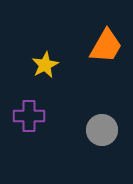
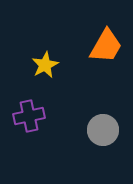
purple cross: rotated 12 degrees counterclockwise
gray circle: moved 1 px right
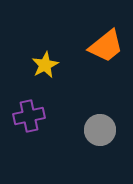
orange trapezoid: rotated 21 degrees clockwise
gray circle: moved 3 px left
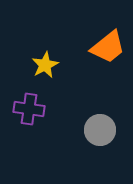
orange trapezoid: moved 2 px right, 1 px down
purple cross: moved 7 px up; rotated 20 degrees clockwise
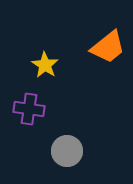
yellow star: rotated 12 degrees counterclockwise
gray circle: moved 33 px left, 21 px down
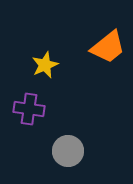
yellow star: rotated 16 degrees clockwise
gray circle: moved 1 px right
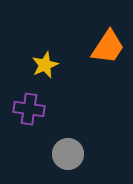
orange trapezoid: rotated 18 degrees counterclockwise
gray circle: moved 3 px down
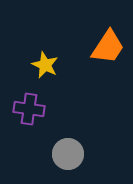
yellow star: rotated 24 degrees counterclockwise
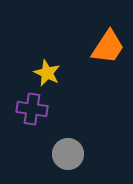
yellow star: moved 2 px right, 8 px down
purple cross: moved 3 px right
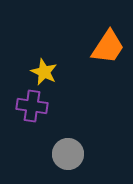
yellow star: moved 3 px left, 1 px up
purple cross: moved 3 px up
